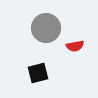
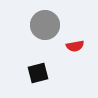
gray circle: moved 1 px left, 3 px up
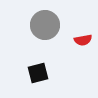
red semicircle: moved 8 px right, 6 px up
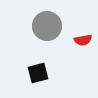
gray circle: moved 2 px right, 1 px down
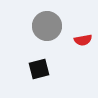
black square: moved 1 px right, 4 px up
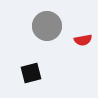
black square: moved 8 px left, 4 px down
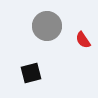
red semicircle: rotated 66 degrees clockwise
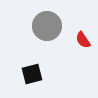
black square: moved 1 px right, 1 px down
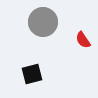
gray circle: moved 4 px left, 4 px up
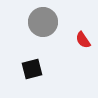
black square: moved 5 px up
